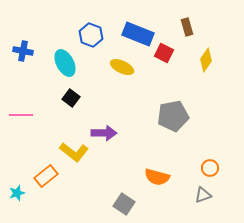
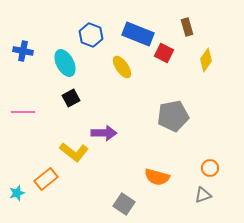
yellow ellipse: rotated 30 degrees clockwise
black square: rotated 24 degrees clockwise
pink line: moved 2 px right, 3 px up
orange rectangle: moved 3 px down
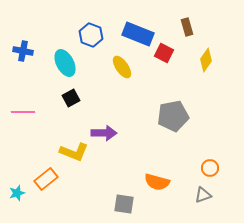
yellow L-shape: rotated 16 degrees counterclockwise
orange semicircle: moved 5 px down
gray square: rotated 25 degrees counterclockwise
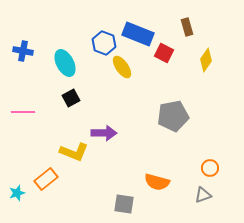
blue hexagon: moved 13 px right, 8 px down
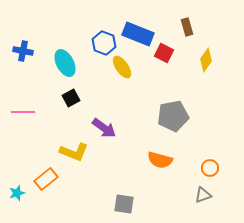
purple arrow: moved 5 px up; rotated 35 degrees clockwise
orange semicircle: moved 3 px right, 22 px up
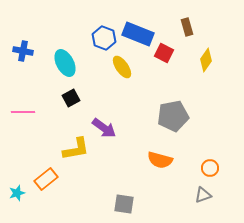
blue hexagon: moved 5 px up
yellow L-shape: moved 2 px right, 3 px up; rotated 32 degrees counterclockwise
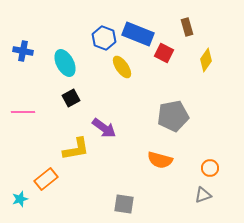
cyan star: moved 3 px right, 6 px down
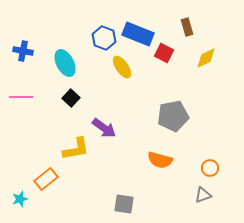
yellow diamond: moved 2 px up; rotated 30 degrees clockwise
black square: rotated 18 degrees counterclockwise
pink line: moved 2 px left, 15 px up
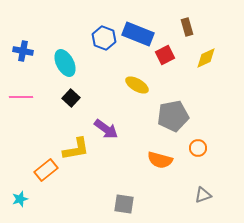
red square: moved 1 px right, 2 px down; rotated 36 degrees clockwise
yellow ellipse: moved 15 px right, 18 px down; rotated 25 degrees counterclockwise
purple arrow: moved 2 px right, 1 px down
orange circle: moved 12 px left, 20 px up
orange rectangle: moved 9 px up
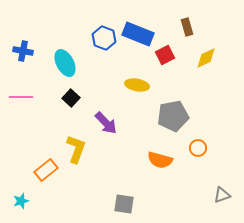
yellow ellipse: rotated 20 degrees counterclockwise
purple arrow: moved 6 px up; rotated 10 degrees clockwise
yellow L-shape: rotated 60 degrees counterclockwise
gray triangle: moved 19 px right
cyan star: moved 1 px right, 2 px down
